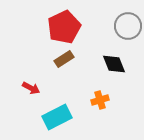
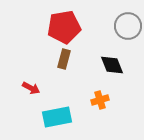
red pentagon: rotated 16 degrees clockwise
brown rectangle: rotated 42 degrees counterclockwise
black diamond: moved 2 px left, 1 px down
cyan rectangle: rotated 16 degrees clockwise
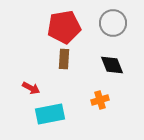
gray circle: moved 15 px left, 3 px up
brown rectangle: rotated 12 degrees counterclockwise
cyan rectangle: moved 7 px left, 3 px up
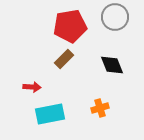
gray circle: moved 2 px right, 6 px up
red pentagon: moved 6 px right, 1 px up
brown rectangle: rotated 42 degrees clockwise
red arrow: moved 1 px right, 1 px up; rotated 24 degrees counterclockwise
orange cross: moved 8 px down
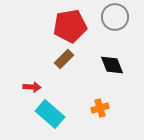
cyan rectangle: rotated 52 degrees clockwise
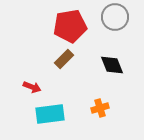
red arrow: rotated 18 degrees clockwise
cyan rectangle: rotated 48 degrees counterclockwise
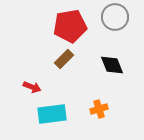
orange cross: moved 1 px left, 1 px down
cyan rectangle: moved 2 px right
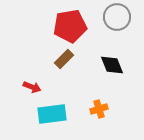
gray circle: moved 2 px right
